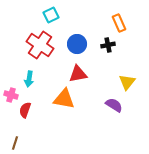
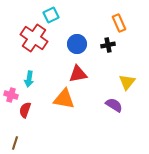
red cross: moved 6 px left, 7 px up
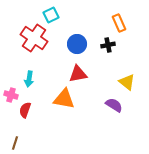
yellow triangle: rotated 30 degrees counterclockwise
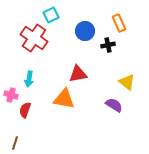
blue circle: moved 8 px right, 13 px up
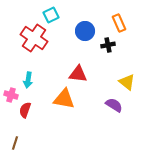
red triangle: rotated 18 degrees clockwise
cyan arrow: moved 1 px left, 1 px down
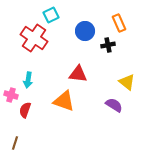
orange triangle: moved 2 px down; rotated 10 degrees clockwise
